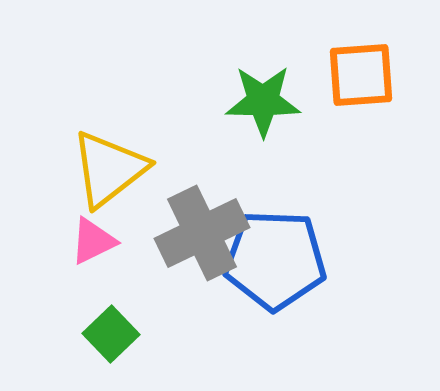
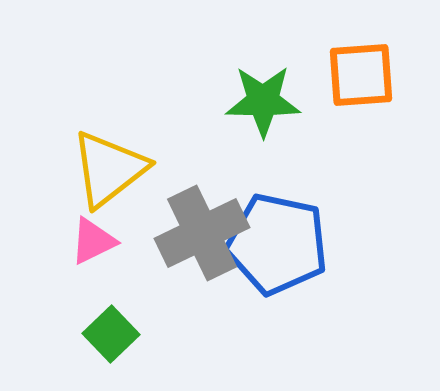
blue pentagon: moved 2 px right, 16 px up; rotated 10 degrees clockwise
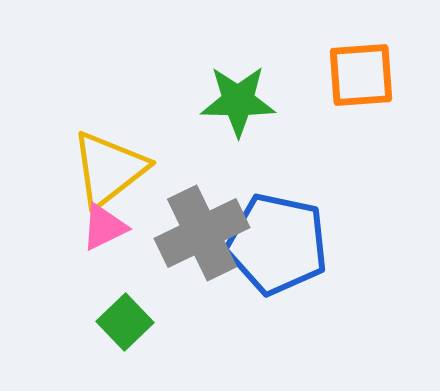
green star: moved 25 px left
pink triangle: moved 11 px right, 14 px up
green square: moved 14 px right, 12 px up
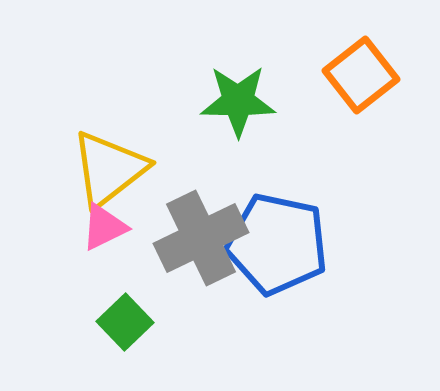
orange square: rotated 34 degrees counterclockwise
gray cross: moved 1 px left, 5 px down
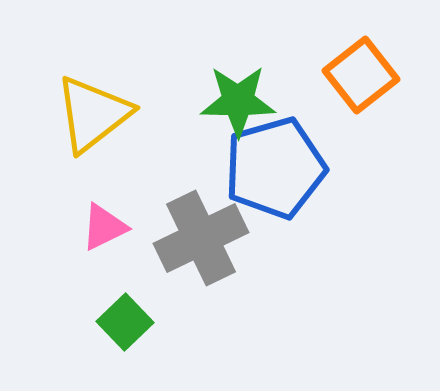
yellow triangle: moved 16 px left, 55 px up
blue pentagon: moved 2 px left, 76 px up; rotated 28 degrees counterclockwise
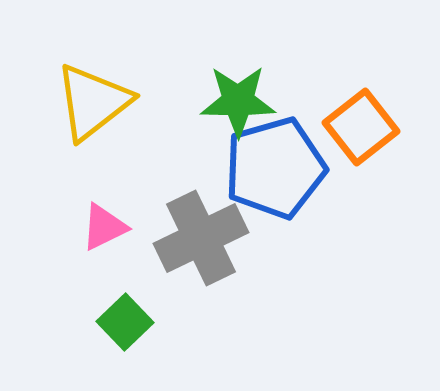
orange square: moved 52 px down
yellow triangle: moved 12 px up
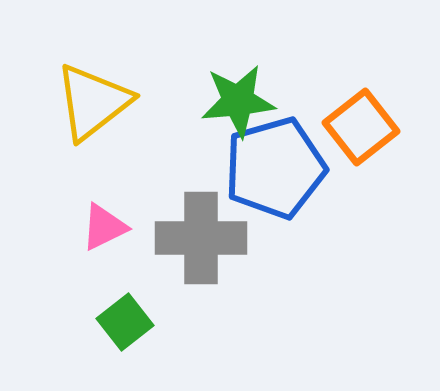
green star: rotated 6 degrees counterclockwise
gray cross: rotated 26 degrees clockwise
green square: rotated 6 degrees clockwise
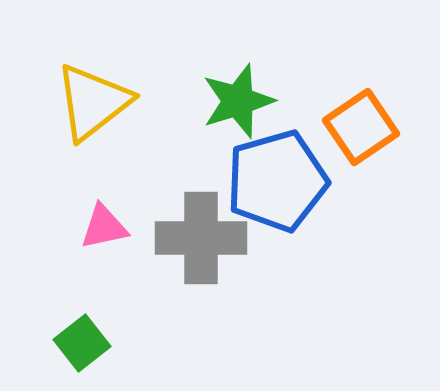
green star: rotated 12 degrees counterclockwise
orange square: rotated 4 degrees clockwise
blue pentagon: moved 2 px right, 13 px down
pink triangle: rotated 14 degrees clockwise
green square: moved 43 px left, 21 px down
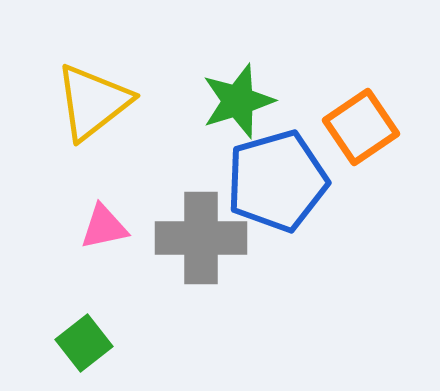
green square: moved 2 px right
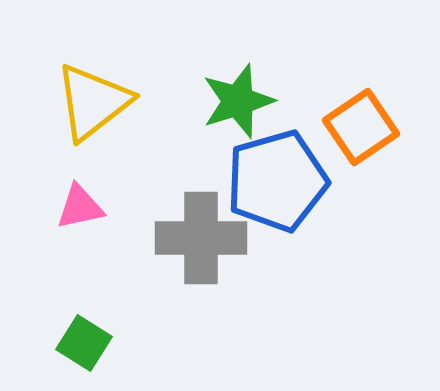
pink triangle: moved 24 px left, 20 px up
green square: rotated 20 degrees counterclockwise
